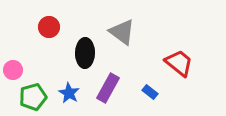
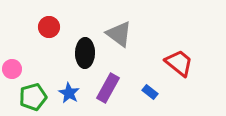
gray triangle: moved 3 px left, 2 px down
pink circle: moved 1 px left, 1 px up
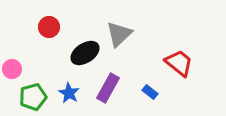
gray triangle: rotated 40 degrees clockwise
black ellipse: rotated 56 degrees clockwise
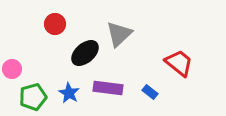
red circle: moved 6 px right, 3 px up
black ellipse: rotated 8 degrees counterclockwise
purple rectangle: rotated 68 degrees clockwise
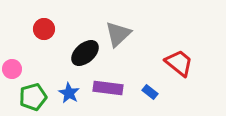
red circle: moved 11 px left, 5 px down
gray triangle: moved 1 px left
